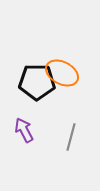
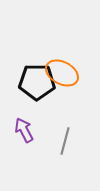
gray line: moved 6 px left, 4 px down
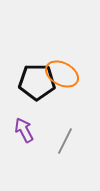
orange ellipse: moved 1 px down
gray line: rotated 12 degrees clockwise
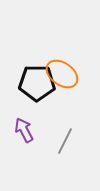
orange ellipse: rotated 8 degrees clockwise
black pentagon: moved 1 px down
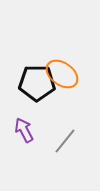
gray line: rotated 12 degrees clockwise
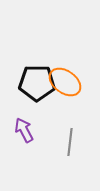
orange ellipse: moved 3 px right, 8 px down
gray line: moved 5 px right, 1 px down; rotated 32 degrees counterclockwise
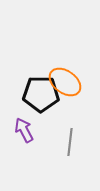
black pentagon: moved 4 px right, 11 px down
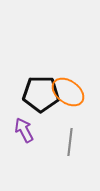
orange ellipse: moved 3 px right, 10 px down
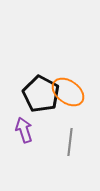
black pentagon: rotated 27 degrees clockwise
purple arrow: rotated 10 degrees clockwise
